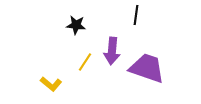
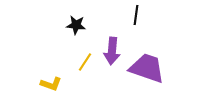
yellow L-shape: rotated 20 degrees counterclockwise
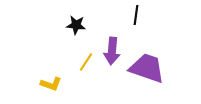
yellow line: moved 1 px right
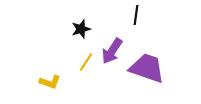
black star: moved 5 px right, 4 px down; rotated 24 degrees counterclockwise
purple arrow: rotated 28 degrees clockwise
yellow L-shape: moved 1 px left, 2 px up
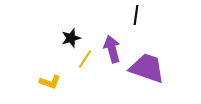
black star: moved 10 px left, 9 px down
purple arrow: moved 2 px up; rotated 132 degrees clockwise
yellow line: moved 1 px left, 3 px up
